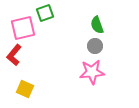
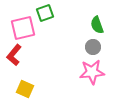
gray circle: moved 2 px left, 1 px down
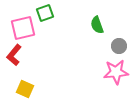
gray circle: moved 26 px right, 1 px up
pink star: moved 24 px right
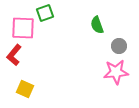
pink square: rotated 15 degrees clockwise
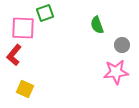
gray circle: moved 3 px right, 1 px up
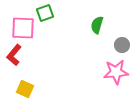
green semicircle: rotated 36 degrees clockwise
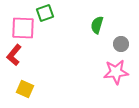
gray circle: moved 1 px left, 1 px up
